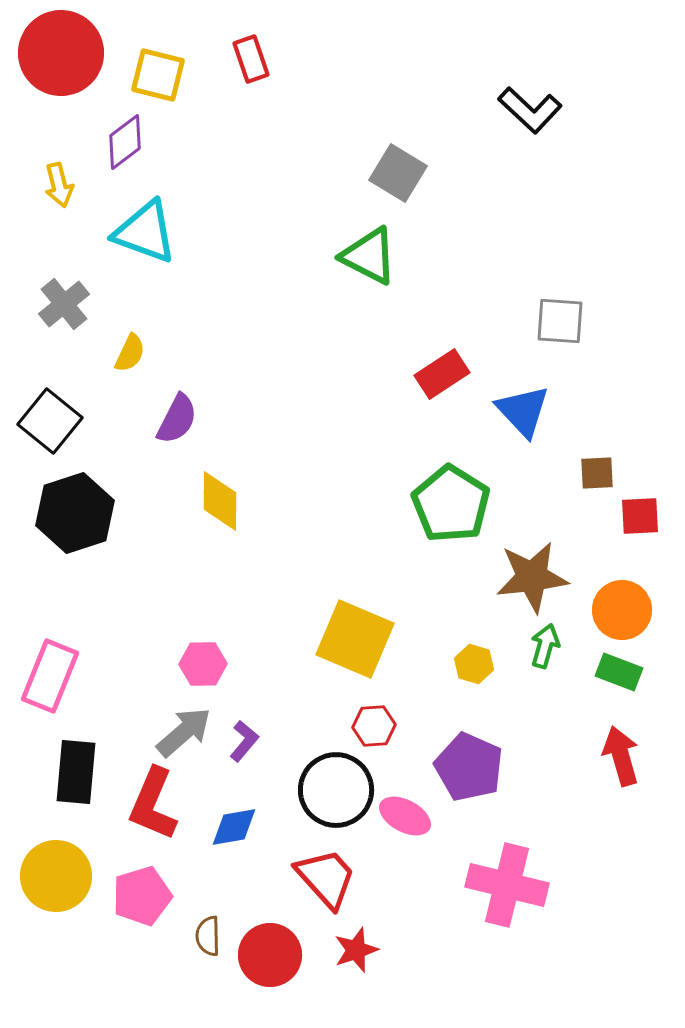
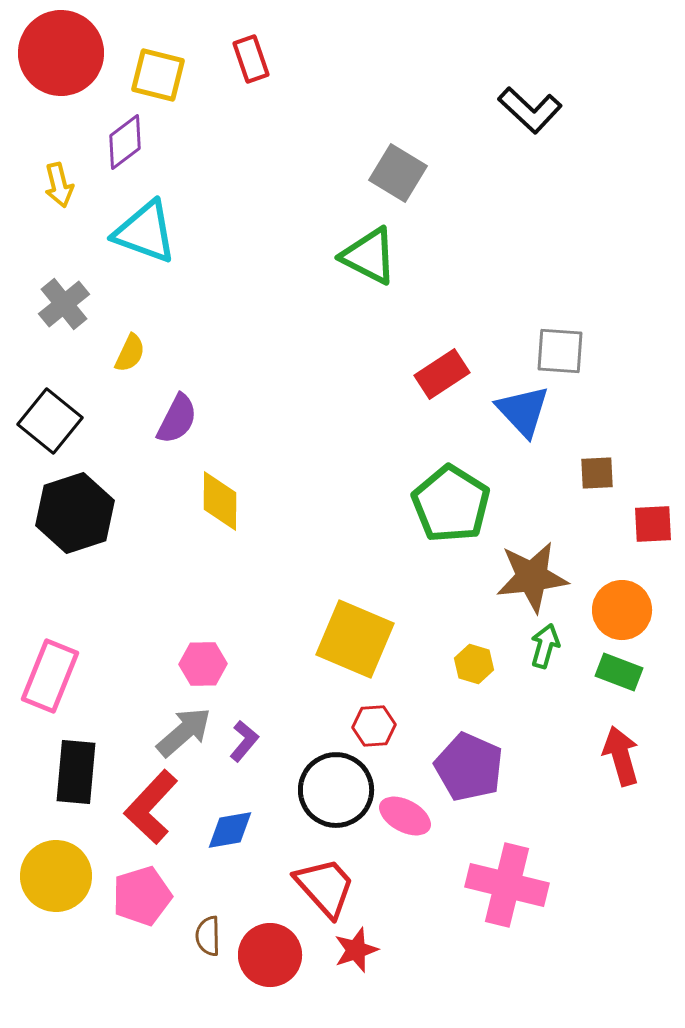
gray square at (560, 321): moved 30 px down
red square at (640, 516): moved 13 px right, 8 px down
red L-shape at (153, 804): moved 2 px left, 3 px down; rotated 20 degrees clockwise
blue diamond at (234, 827): moved 4 px left, 3 px down
red trapezoid at (326, 878): moved 1 px left, 9 px down
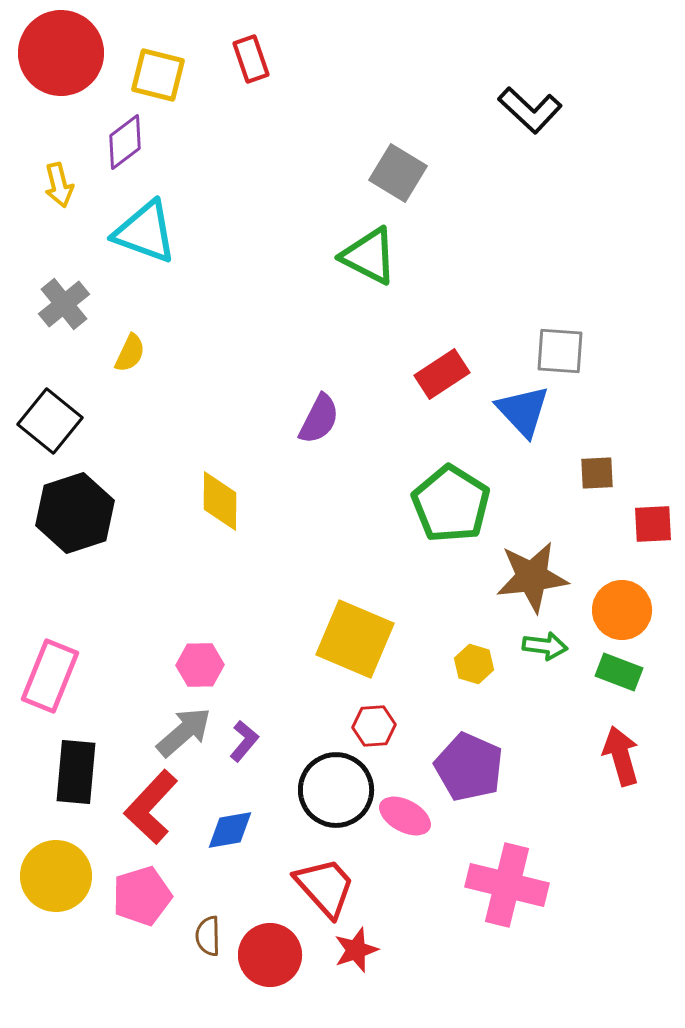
purple semicircle at (177, 419): moved 142 px right
green arrow at (545, 646): rotated 81 degrees clockwise
pink hexagon at (203, 664): moved 3 px left, 1 px down
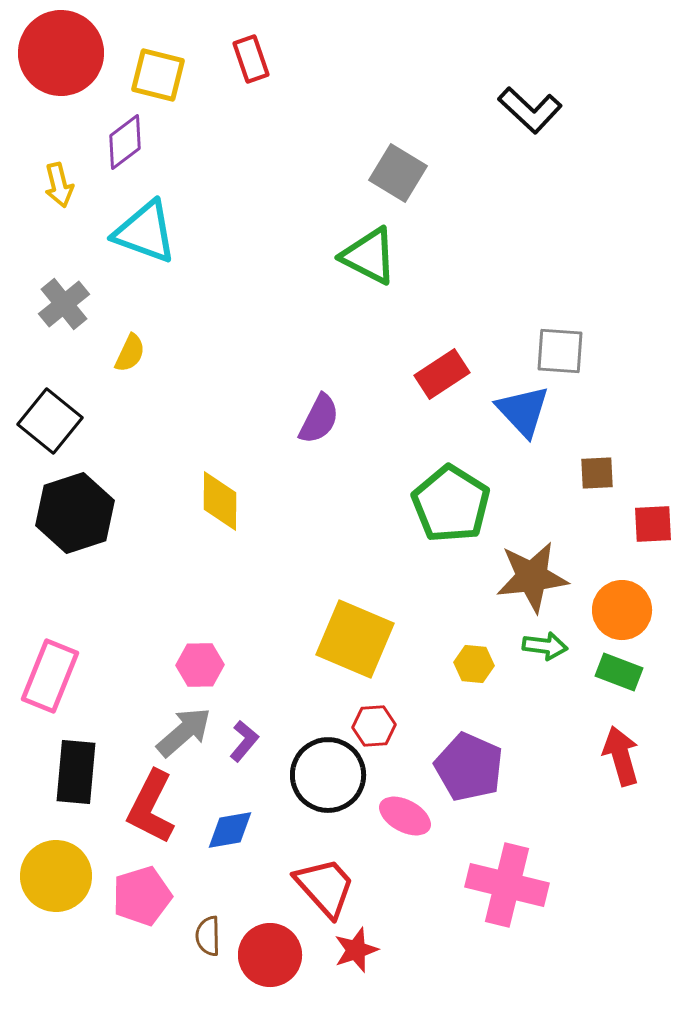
yellow hexagon at (474, 664): rotated 12 degrees counterclockwise
black circle at (336, 790): moved 8 px left, 15 px up
red L-shape at (151, 807): rotated 16 degrees counterclockwise
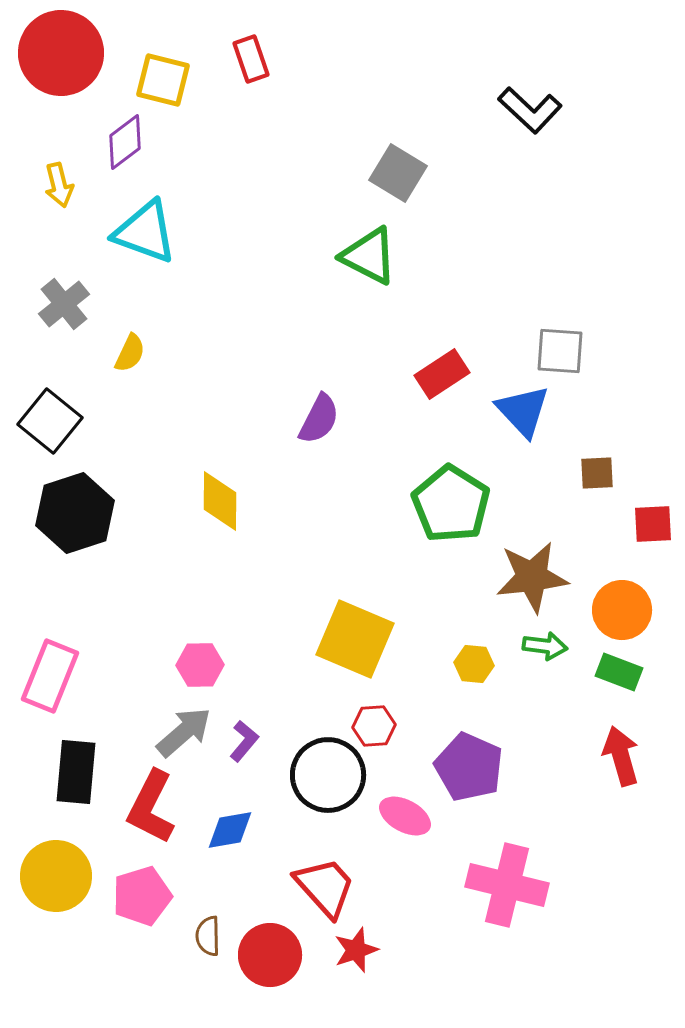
yellow square at (158, 75): moved 5 px right, 5 px down
